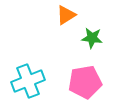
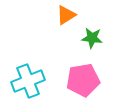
pink pentagon: moved 2 px left, 2 px up
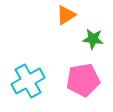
green star: moved 1 px right, 1 px down
cyan cross: rotated 8 degrees counterclockwise
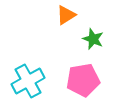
green star: rotated 15 degrees clockwise
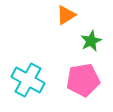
green star: moved 2 px left, 2 px down; rotated 25 degrees clockwise
cyan cross: moved 1 px up; rotated 32 degrees counterclockwise
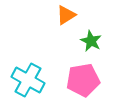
green star: rotated 20 degrees counterclockwise
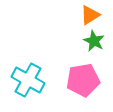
orange triangle: moved 24 px right
green star: moved 3 px right
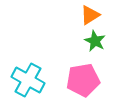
green star: moved 1 px right
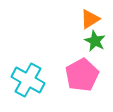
orange triangle: moved 4 px down
pink pentagon: moved 1 px left, 5 px up; rotated 20 degrees counterclockwise
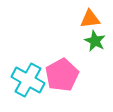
orange triangle: rotated 25 degrees clockwise
pink pentagon: moved 20 px left
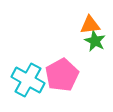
orange triangle: moved 6 px down
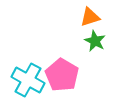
orange triangle: moved 8 px up; rotated 10 degrees counterclockwise
pink pentagon: rotated 12 degrees counterclockwise
